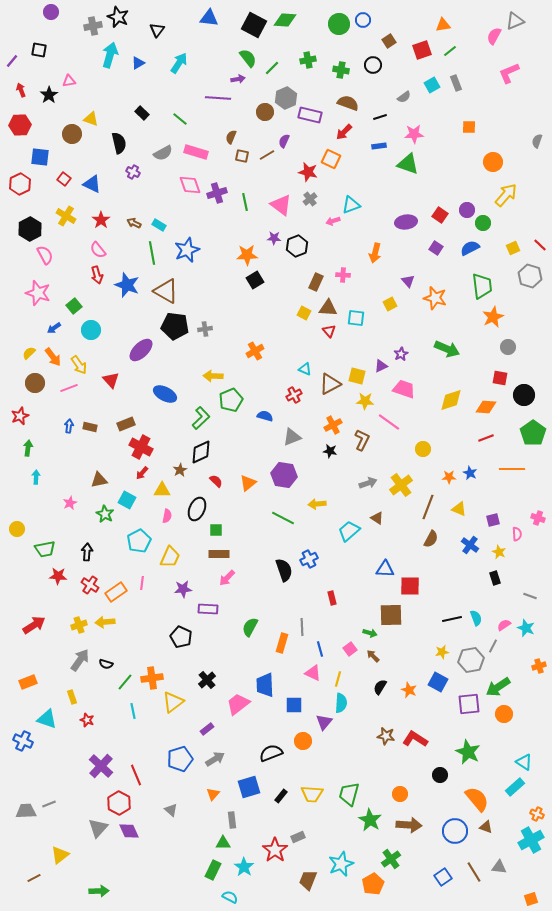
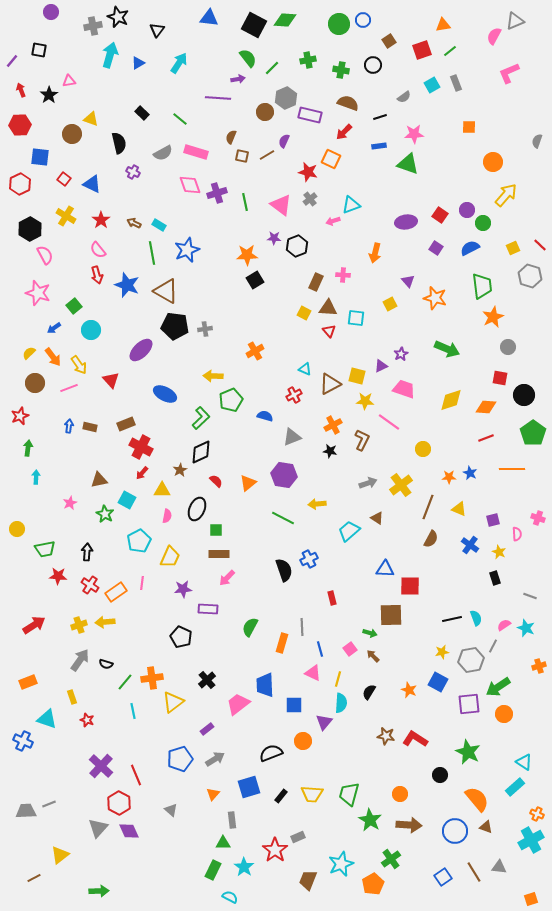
black semicircle at (380, 687): moved 11 px left, 5 px down
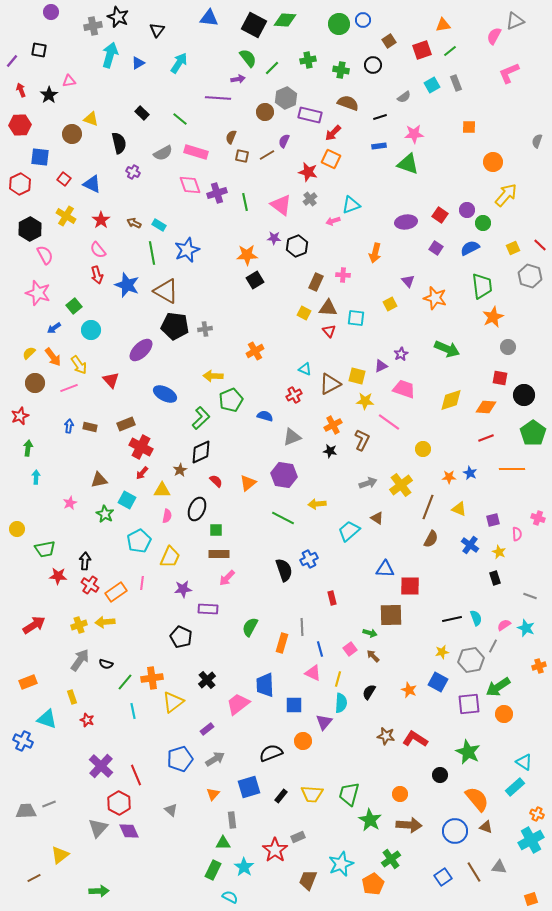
red arrow at (344, 132): moved 11 px left, 1 px down
black arrow at (87, 552): moved 2 px left, 9 px down
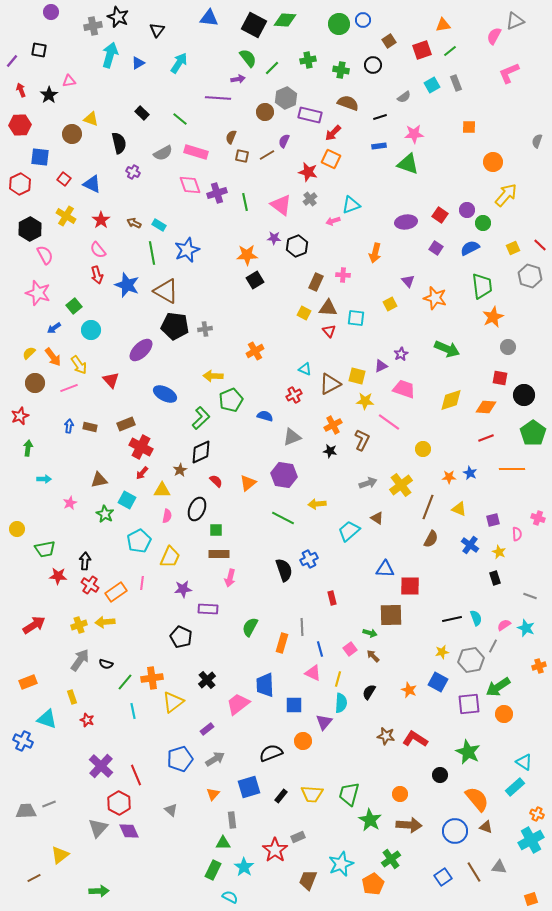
cyan arrow at (36, 477): moved 8 px right, 2 px down; rotated 88 degrees clockwise
pink arrow at (227, 578): moved 3 px right; rotated 30 degrees counterclockwise
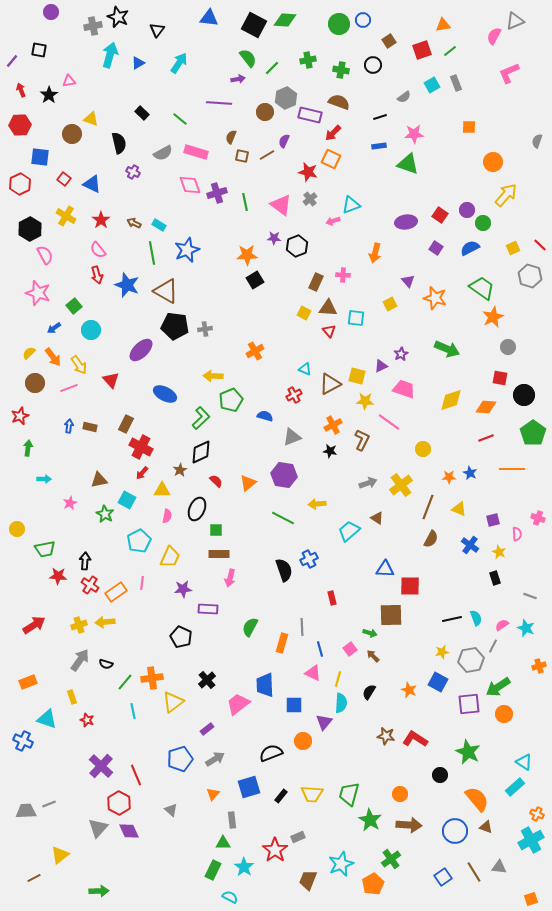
purple line at (218, 98): moved 1 px right, 5 px down
brown semicircle at (348, 103): moved 9 px left, 1 px up
green trapezoid at (482, 286): moved 2 px down; rotated 48 degrees counterclockwise
brown rectangle at (126, 424): rotated 42 degrees counterclockwise
pink semicircle at (504, 625): moved 2 px left
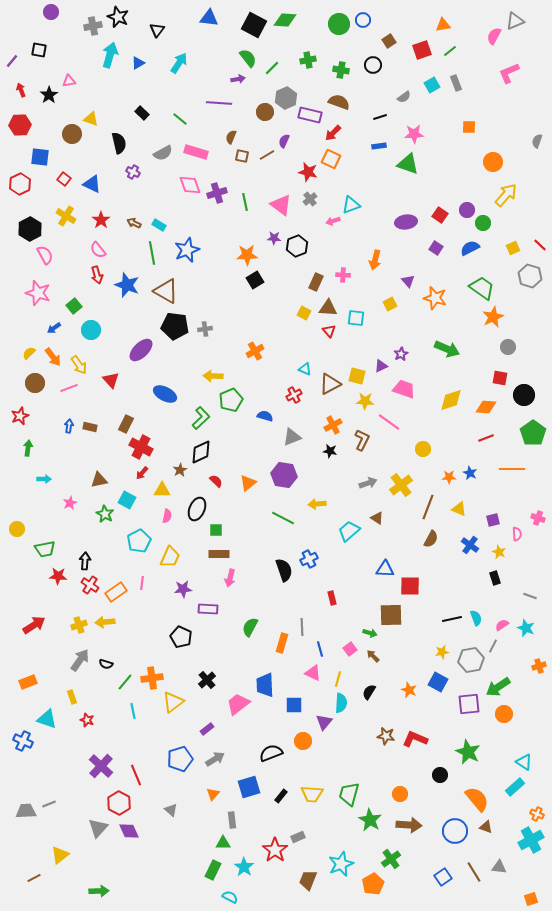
orange arrow at (375, 253): moved 7 px down
red L-shape at (415, 739): rotated 10 degrees counterclockwise
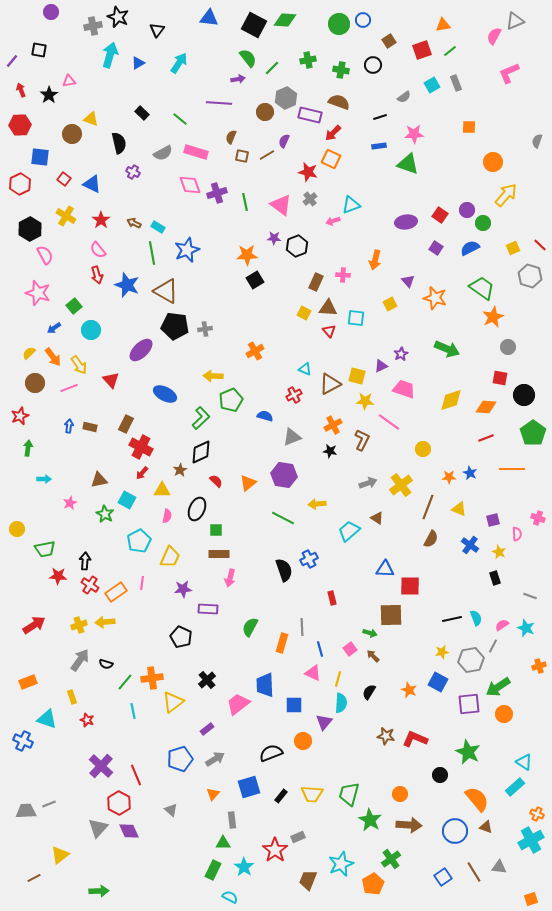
cyan rectangle at (159, 225): moved 1 px left, 2 px down
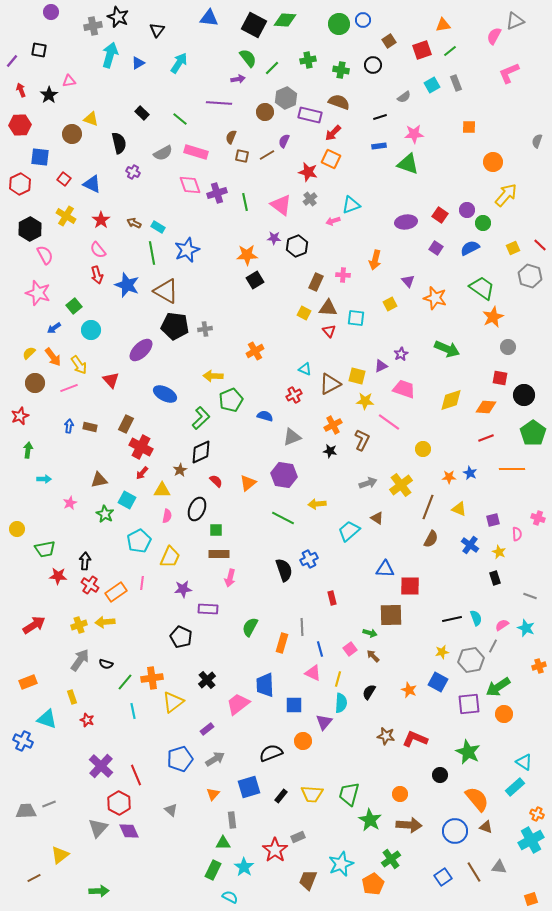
green arrow at (28, 448): moved 2 px down
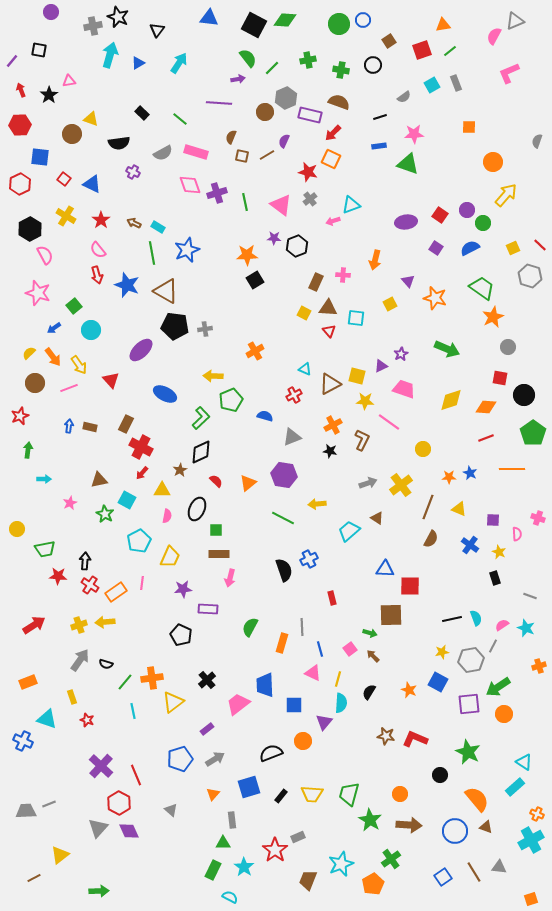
black semicircle at (119, 143): rotated 95 degrees clockwise
purple square at (493, 520): rotated 16 degrees clockwise
black pentagon at (181, 637): moved 2 px up
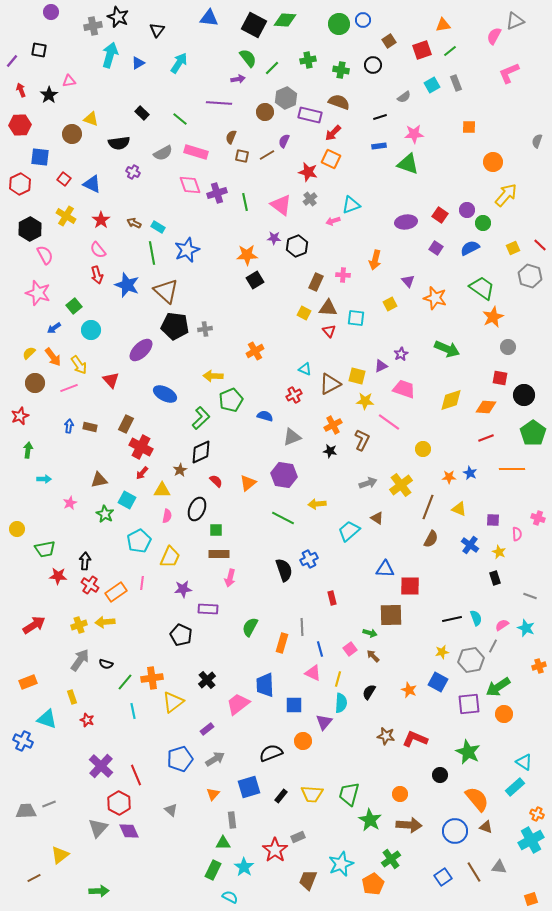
brown triangle at (166, 291): rotated 12 degrees clockwise
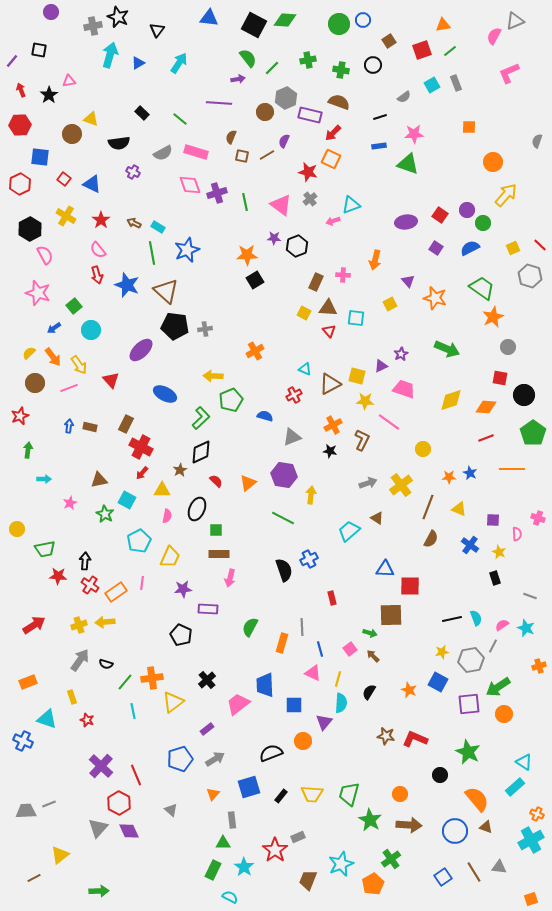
yellow arrow at (317, 504): moved 6 px left, 9 px up; rotated 102 degrees clockwise
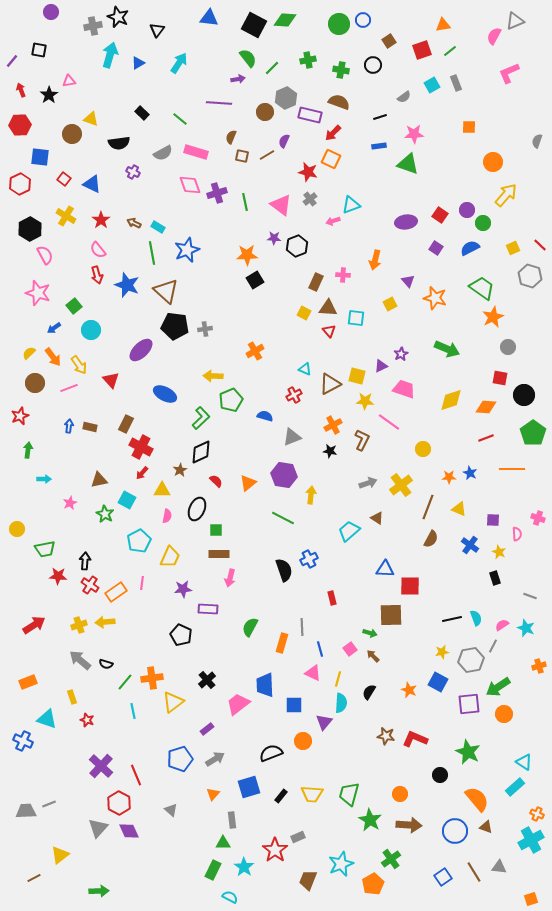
gray arrow at (80, 660): rotated 85 degrees counterclockwise
